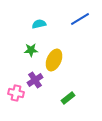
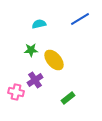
yellow ellipse: rotated 65 degrees counterclockwise
pink cross: moved 1 px up
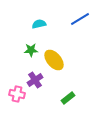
pink cross: moved 1 px right, 2 px down
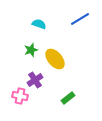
cyan semicircle: rotated 32 degrees clockwise
green star: rotated 16 degrees counterclockwise
yellow ellipse: moved 1 px right, 1 px up
pink cross: moved 3 px right, 2 px down
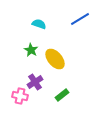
green star: rotated 24 degrees counterclockwise
purple cross: moved 2 px down
green rectangle: moved 6 px left, 3 px up
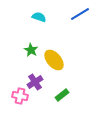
blue line: moved 5 px up
cyan semicircle: moved 7 px up
yellow ellipse: moved 1 px left, 1 px down
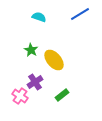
pink cross: rotated 21 degrees clockwise
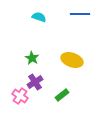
blue line: rotated 30 degrees clockwise
green star: moved 1 px right, 8 px down
yellow ellipse: moved 18 px right; rotated 30 degrees counterclockwise
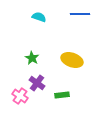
purple cross: moved 2 px right, 1 px down; rotated 21 degrees counterclockwise
green rectangle: rotated 32 degrees clockwise
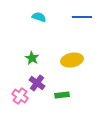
blue line: moved 2 px right, 3 px down
yellow ellipse: rotated 30 degrees counterclockwise
